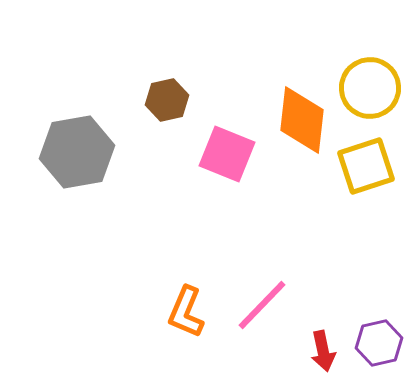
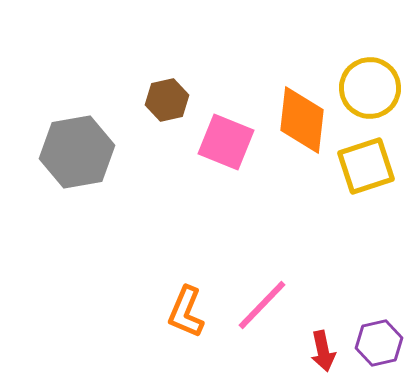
pink square: moved 1 px left, 12 px up
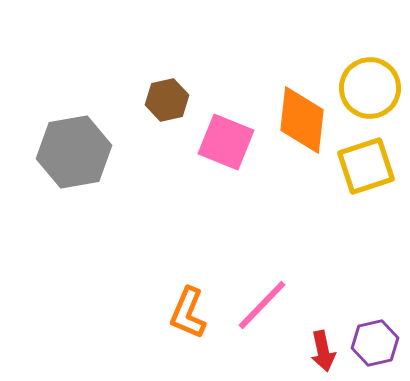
gray hexagon: moved 3 px left
orange L-shape: moved 2 px right, 1 px down
purple hexagon: moved 4 px left
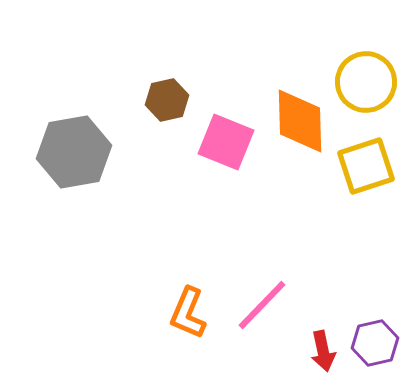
yellow circle: moved 4 px left, 6 px up
orange diamond: moved 2 px left, 1 px down; rotated 8 degrees counterclockwise
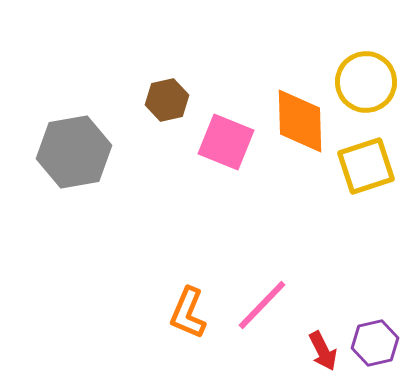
red arrow: rotated 15 degrees counterclockwise
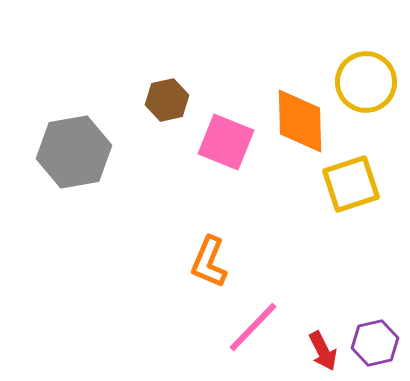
yellow square: moved 15 px left, 18 px down
pink line: moved 9 px left, 22 px down
orange L-shape: moved 21 px right, 51 px up
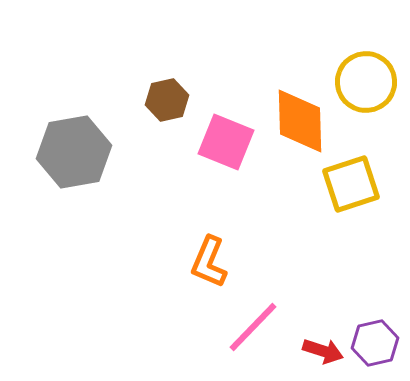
red arrow: rotated 45 degrees counterclockwise
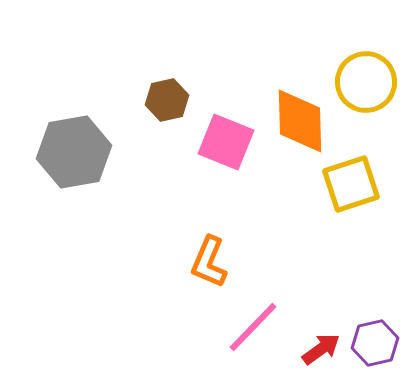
red arrow: moved 2 px left, 2 px up; rotated 54 degrees counterclockwise
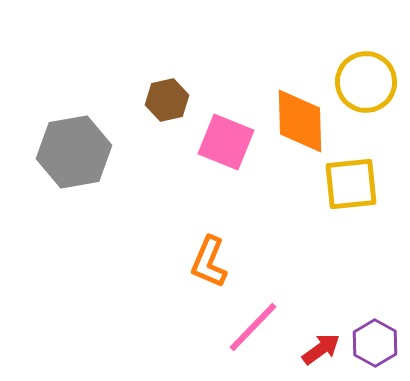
yellow square: rotated 12 degrees clockwise
purple hexagon: rotated 18 degrees counterclockwise
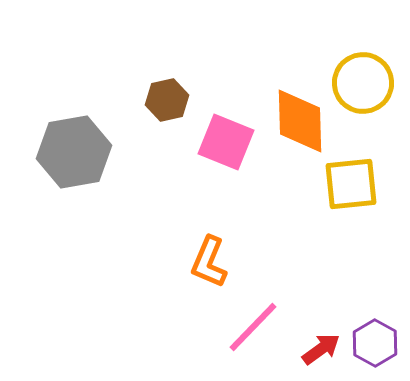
yellow circle: moved 3 px left, 1 px down
